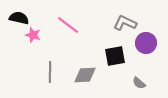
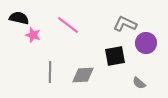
gray L-shape: moved 1 px down
gray diamond: moved 2 px left
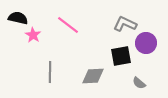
black semicircle: moved 1 px left
pink star: rotated 14 degrees clockwise
black square: moved 6 px right
gray diamond: moved 10 px right, 1 px down
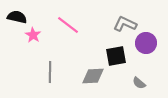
black semicircle: moved 1 px left, 1 px up
black square: moved 5 px left
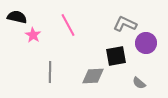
pink line: rotated 25 degrees clockwise
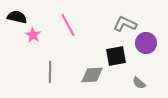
gray diamond: moved 1 px left, 1 px up
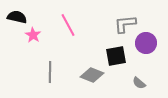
gray L-shape: rotated 30 degrees counterclockwise
gray diamond: rotated 25 degrees clockwise
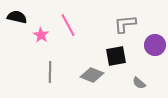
pink star: moved 8 px right
purple circle: moved 9 px right, 2 px down
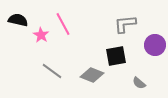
black semicircle: moved 1 px right, 3 px down
pink line: moved 5 px left, 1 px up
gray line: moved 2 px right, 1 px up; rotated 55 degrees counterclockwise
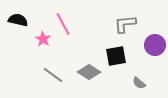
pink star: moved 2 px right, 4 px down
gray line: moved 1 px right, 4 px down
gray diamond: moved 3 px left, 3 px up; rotated 10 degrees clockwise
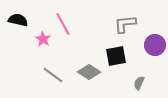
gray semicircle: rotated 72 degrees clockwise
